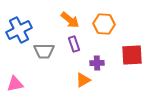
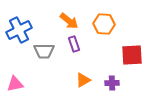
orange arrow: moved 1 px left, 1 px down
purple cross: moved 15 px right, 20 px down
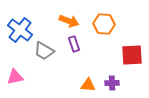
orange arrow: rotated 18 degrees counterclockwise
blue cross: moved 1 px right; rotated 25 degrees counterclockwise
gray trapezoid: rotated 30 degrees clockwise
orange triangle: moved 5 px right, 5 px down; rotated 35 degrees clockwise
pink triangle: moved 7 px up
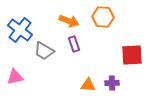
orange hexagon: moved 1 px left, 7 px up
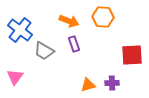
pink triangle: rotated 42 degrees counterclockwise
orange triangle: rotated 21 degrees counterclockwise
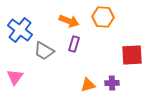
purple rectangle: rotated 35 degrees clockwise
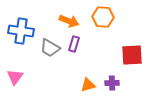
blue cross: moved 1 px right, 1 px down; rotated 30 degrees counterclockwise
gray trapezoid: moved 6 px right, 3 px up
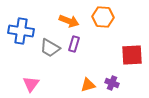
pink triangle: moved 16 px right, 7 px down
purple cross: rotated 24 degrees clockwise
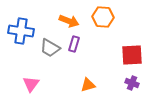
purple cross: moved 20 px right
